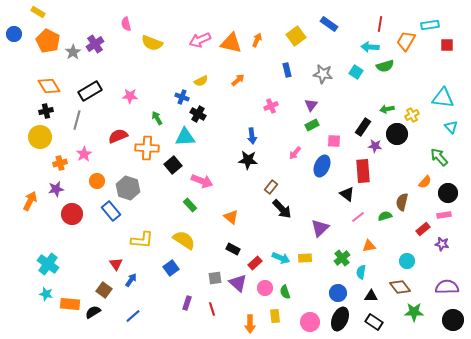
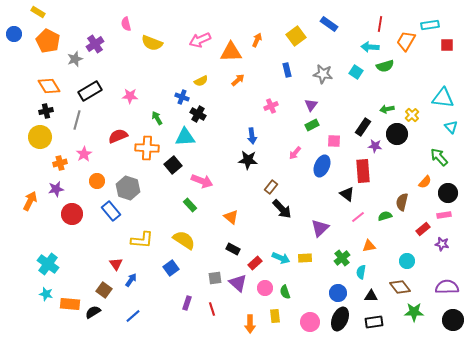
orange triangle at (231, 43): moved 9 px down; rotated 15 degrees counterclockwise
gray star at (73, 52): moved 2 px right, 7 px down; rotated 14 degrees clockwise
yellow cross at (412, 115): rotated 16 degrees counterclockwise
black rectangle at (374, 322): rotated 42 degrees counterclockwise
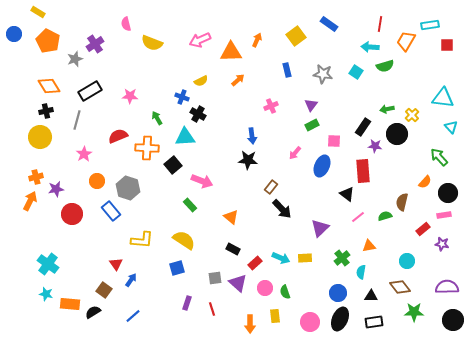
orange cross at (60, 163): moved 24 px left, 14 px down
blue square at (171, 268): moved 6 px right; rotated 21 degrees clockwise
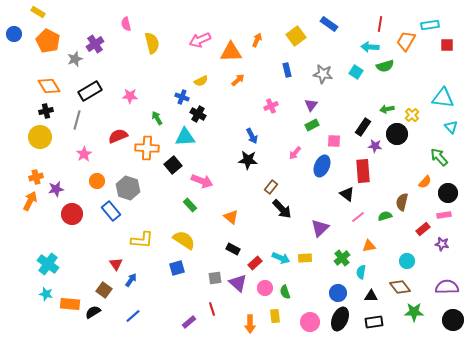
yellow semicircle at (152, 43): rotated 125 degrees counterclockwise
blue arrow at (252, 136): rotated 21 degrees counterclockwise
purple rectangle at (187, 303): moved 2 px right, 19 px down; rotated 32 degrees clockwise
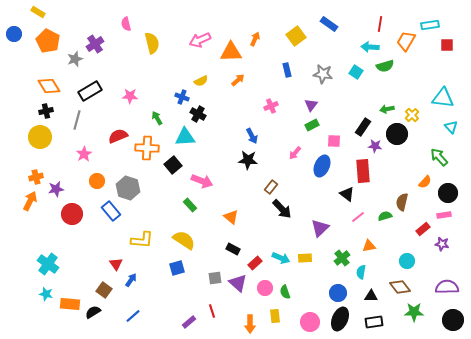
orange arrow at (257, 40): moved 2 px left, 1 px up
red line at (212, 309): moved 2 px down
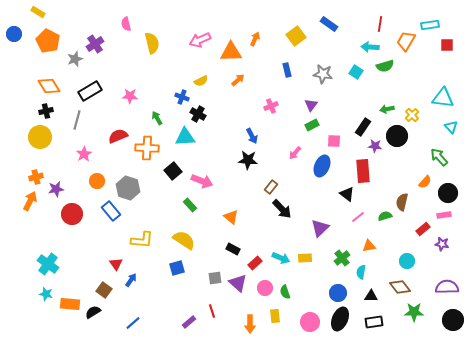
black circle at (397, 134): moved 2 px down
black square at (173, 165): moved 6 px down
blue line at (133, 316): moved 7 px down
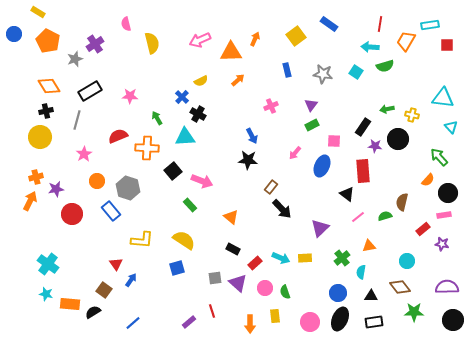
blue cross at (182, 97): rotated 24 degrees clockwise
yellow cross at (412, 115): rotated 32 degrees counterclockwise
black circle at (397, 136): moved 1 px right, 3 px down
orange semicircle at (425, 182): moved 3 px right, 2 px up
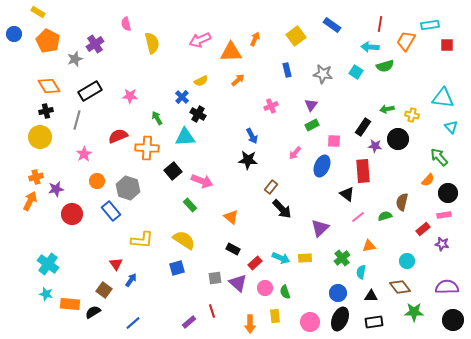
blue rectangle at (329, 24): moved 3 px right, 1 px down
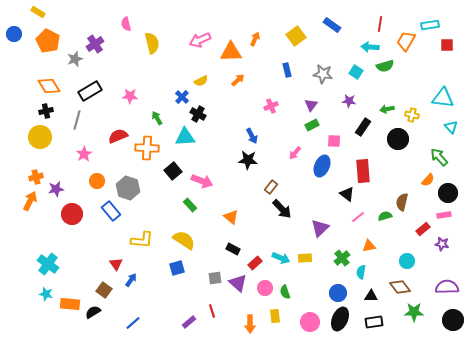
purple star at (375, 146): moved 26 px left, 45 px up
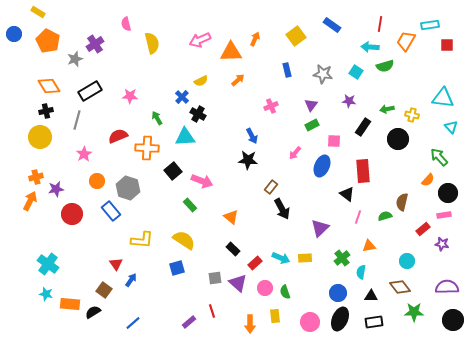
black arrow at (282, 209): rotated 15 degrees clockwise
pink line at (358, 217): rotated 32 degrees counterclockwise
black rectangle at (233, 249): rotated 16 degrees clockwise
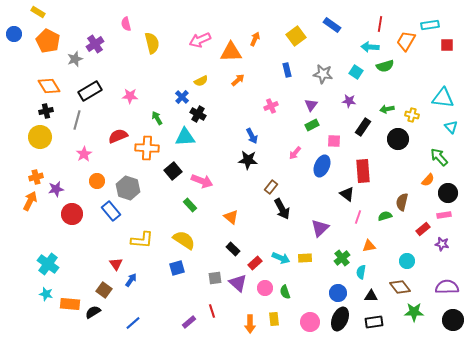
yellow rectangle at (275, 316): moved 1 px left, 3 px down
